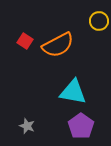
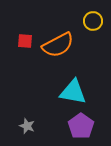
yellow circle: moved 6 px left
red square: rotated 28 degrees counterclockwise
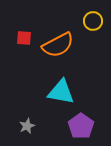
red square: moved 1 px left, 3 px up
cyan triangle: moved 12 px left
gray star: rotated 28 degrees clockwise
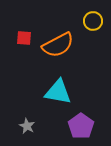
cyan triangle: moved 3 px left
gray star: rotated 21 degrees counterclockwise
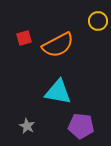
yellow circle: moved 5 px right
red square: rotated 21 degrees counterclockwise
purple pentagon: rotated 30 degrees counterclockwise
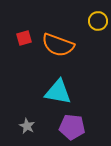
orange semicircle: rotated 48 degrees clockwise
purple pentagon: moved 9 px left, 1 px down
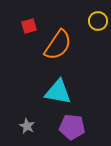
red square: moved 5 px right, 12 px up
orange semicircle: rotated 76 degrees counterclockwise
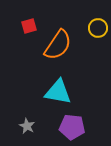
yellow circle: moved 7 px down
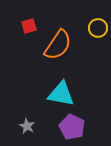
cyan triangle: moved 3 px right, 2 px down
purple pentagon: rotated 20 degrees clockwise
